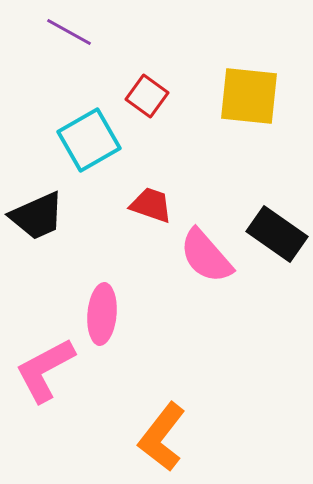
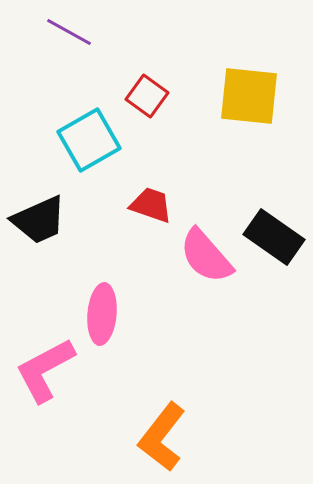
black trapezoid: moved 2 px right, 4 px down
black rectangle: moved 3 px left, 3 px down
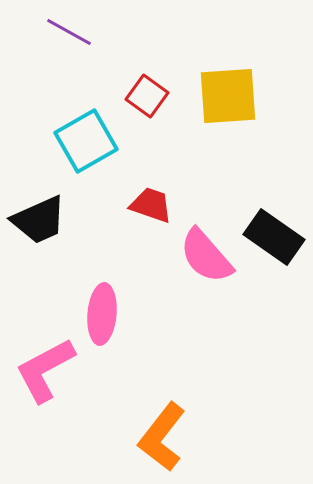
yellow square: moved 21 px left; rotated 10 degrees counterclockwise
cyan square: moved 3 px left, 1 px down
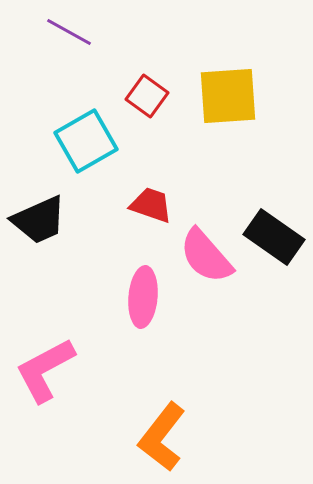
pink ellipse: moved 41 px right, 17 px up
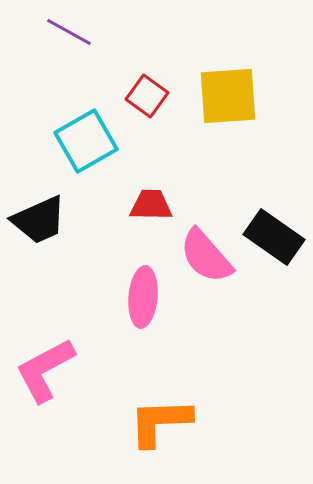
red trapezoid: rotated 18 degrees counterclockwise
orange L-shape: moved 2 px left, 15 px up; rotated 50 degrees clockwise
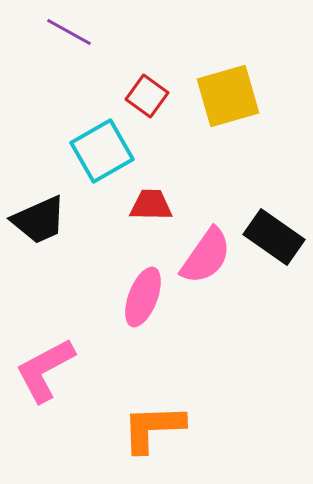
yellow square: rotated 12 degrees counterclockwise
cyan square: moved 16 px right, 10 px down
pink semicircle: rotated 104 degrees counterclockwise
pink ellipse: rotated 16 degrees clockwise
orange L-shape: moved 7 px left, 6 px down
